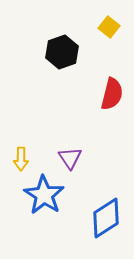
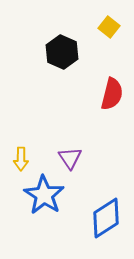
black hexagon: rotated 16 degrees counterclockwise
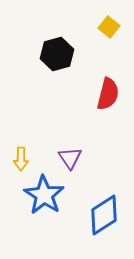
black hexagon: moved 5 px left, 2 px down; rotated 20 degrees clockwise
red semicircle: moved 4 px left
blue diamond: moved 2 px left, 3 px up
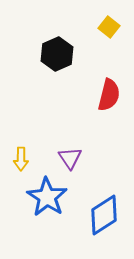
black hexagon: rotated 8 degrees counterclockwise
red semicircle: moved 1 px right, 1 px down
blue star: moved 3 px right, 2 px down
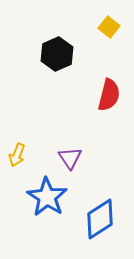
yellow arrow: moved 4 px left, 4 px up; rotated 20 degrees clockwise
blue diamond: moved 4 px left, 4 px down
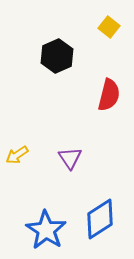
black hexagon: moved 2 px down
yellow arrow: rotated 35 degrees clockwise
blue star: moved 1 px left, 33 px down
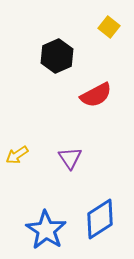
red semicircle: moved 13 px left; rotated 48 degrees clockwise
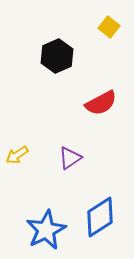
red semicircle: moved 5 px right, 8 px down
purple triangle: rotated 30 degrees clockwise
blue diamond: moved 2 px up
blue star: rotated 12 degrees clockwise
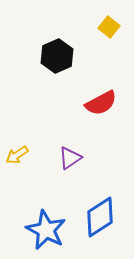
blue star: rotated 18 degrees counterclockwise
